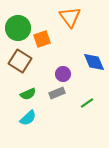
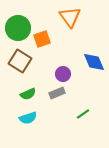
green line: moved 4 px left, 11 px down
cyan semicircle: rotated 24 degrees clockwise
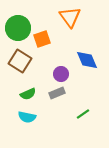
blue diamond: moved 7 px left, 2 px up
purple circle: moved 2 px left
cyan semicircle: moved 1 px left, 1 px up; rotated 30 degrees clockwise
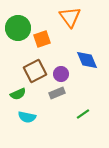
brown square: moved 15 px right, 10 px down; rotated 30 degrees clockwise
green semicircle: moved 10 px left
